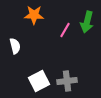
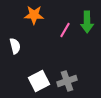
green arrow: rotated 15 degrees counterclockwise
gray cross: rotated 12 degrees counterclockwise
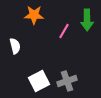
green arrow: moved 2 px up
pink line: moved 1 px left, 1 px down
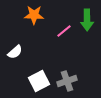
pink line: rotated 21 degrees clockwise
white semicircle: moved 6 px down; rotated 63 degrees clockwise
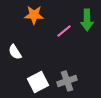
white semicircle: rotated 98 degrees clockwise
white square: moved 1 px left, 1 px down
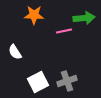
green arrow: moved 3 px left, 2 px up; rotated 95 degrees counterclockwise
pink line: rotated 28 degrees clockwise
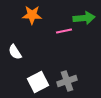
orange star: moved 2 px left
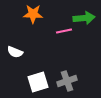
orange star: moved 1 px right, 1 px up
white semicircle: rotated 35 degrees counterclockwise
white square: rotated 10 degrees clockwise
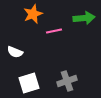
orange star: rotated 24 degrees counterclockwise
pink line: moved 10 px left
white square: moved 9 px left, 1 px down
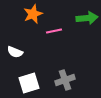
green arrow: moved 3 px right
gray cross: moved 2 px left, 1 px up
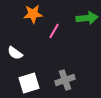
orange star: rotated 18 degrees clockwise
pink line: rotated 49 degrees counterclockwise
white semicircle: moved 1 px down; rotated 14 degrees clockwise
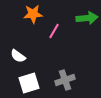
white semicircle: moved 3 px right, 3 px down
